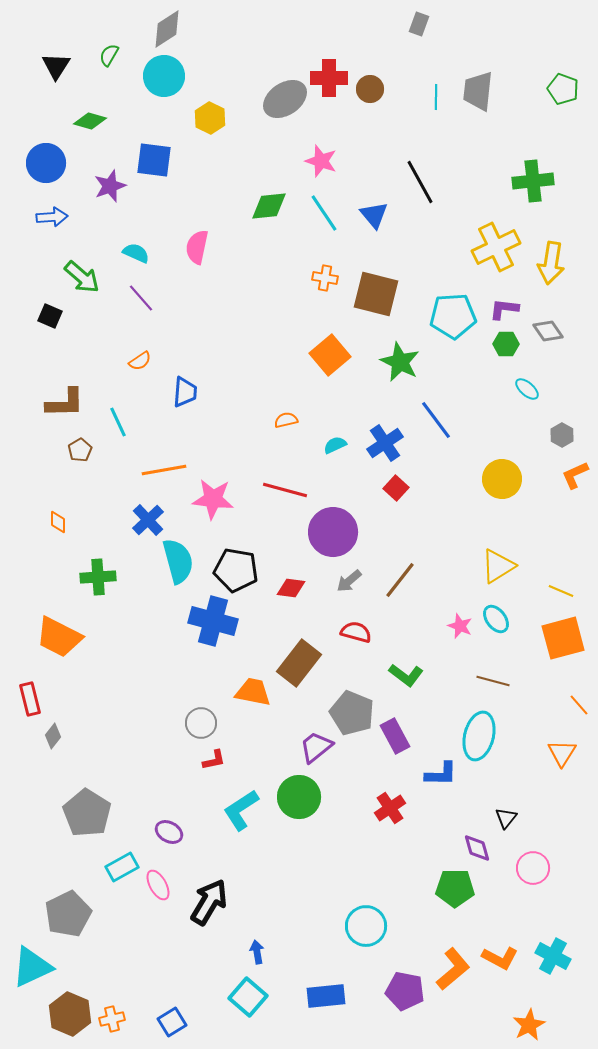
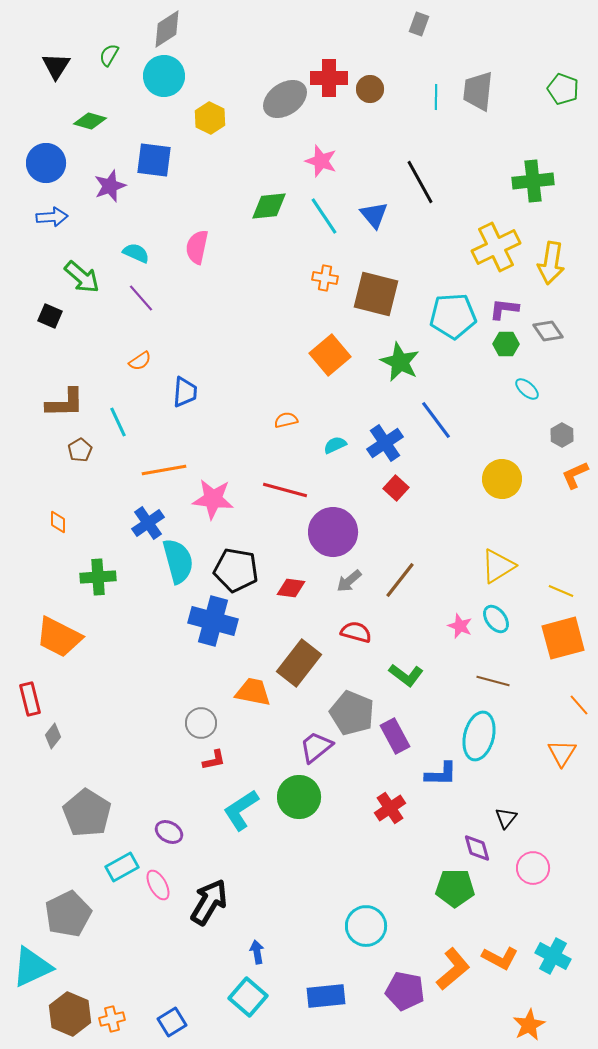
cyan line at (324, 213): moved 3 px down
blue cross at (148, 520): moved 3 px down; rotated 8 degrees clockwise
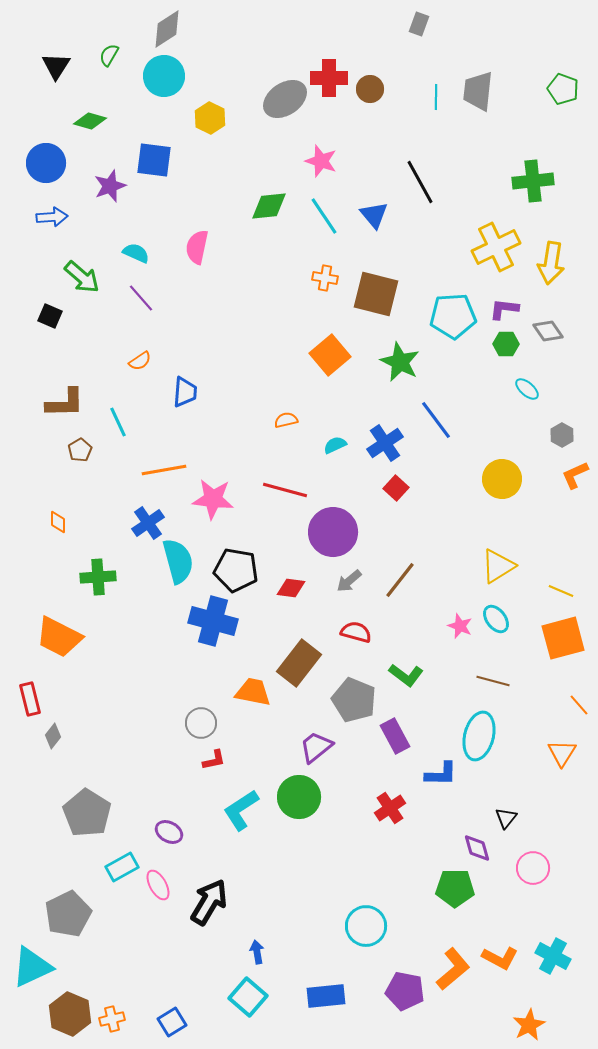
gray pentagon at (352, 713): moved 2 px right, 13 px up
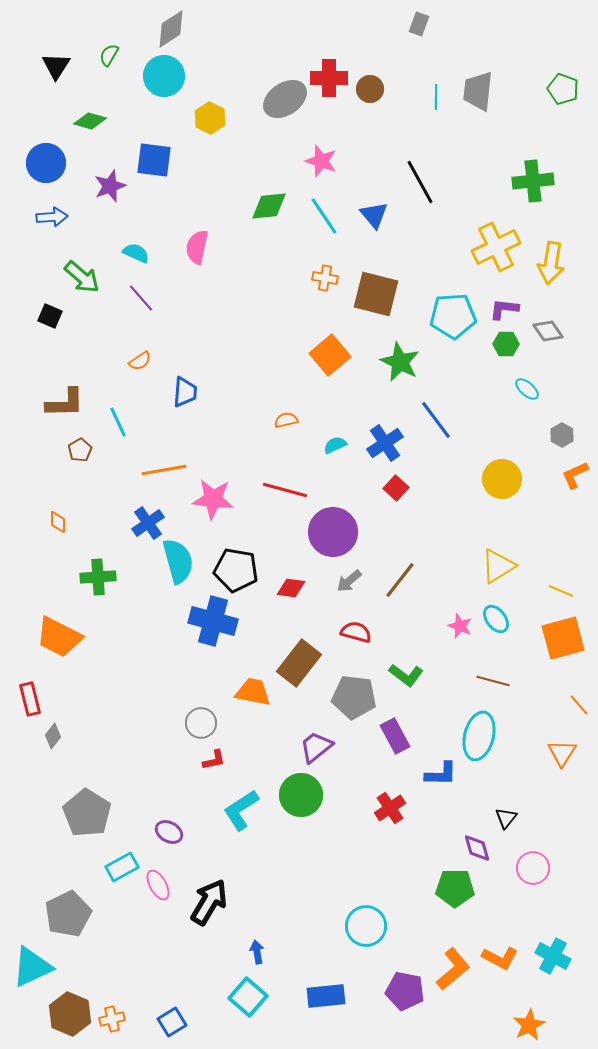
gray diamond at (167, 29): moved 4 px right
gray pentagon at (354, 700): moved 3 px up; rotated 15 degrees counterclockwise
green circle at (299, 797): moved 2 px right, 2 px up
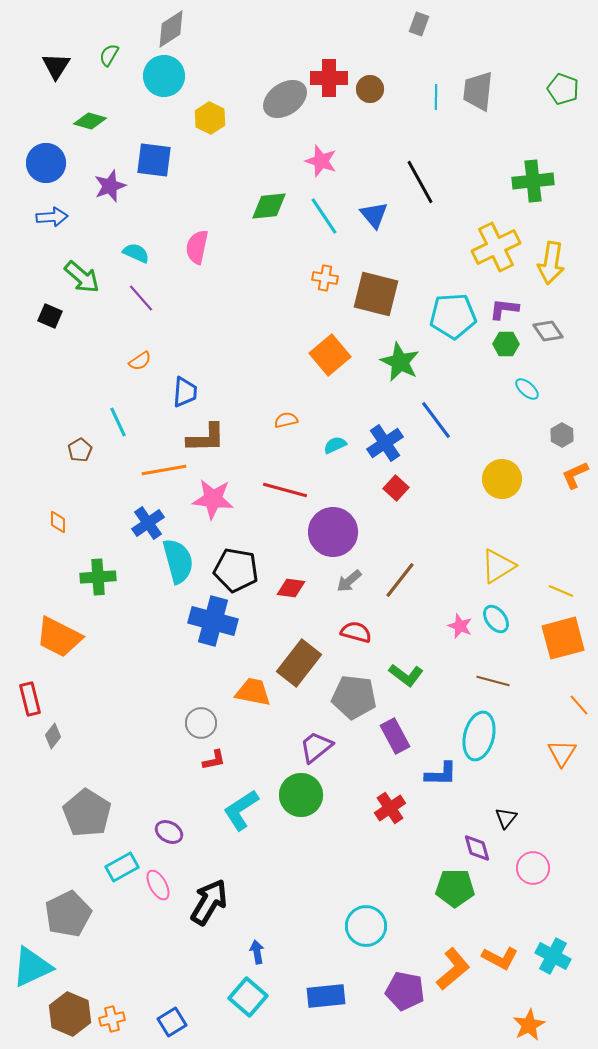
brown L-shape at (65, 403): moved 141 px right, 35 px down
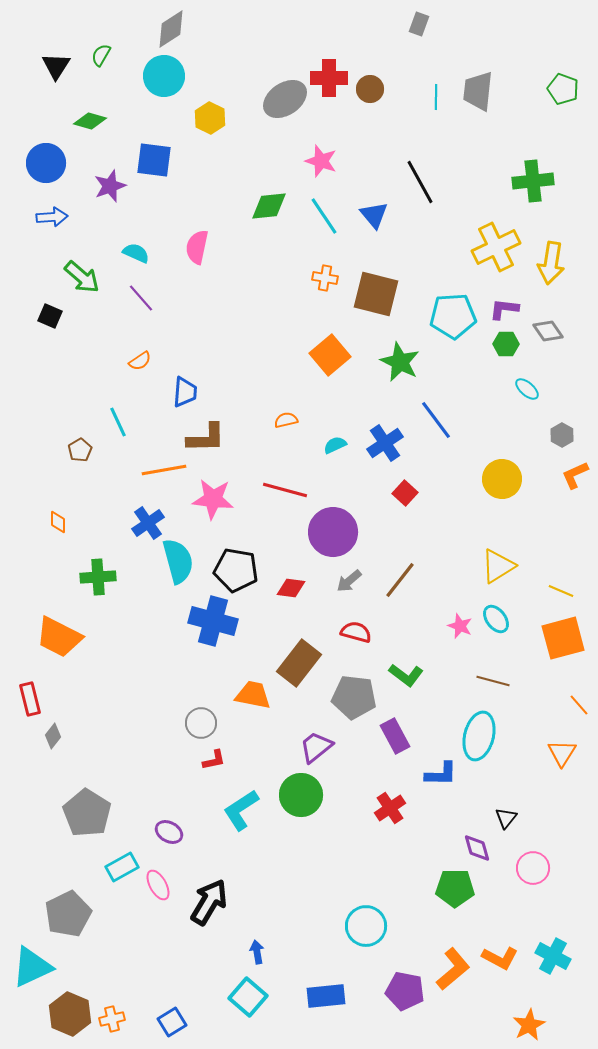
green semicircle at (109, 55): moved 8 px left
red square at (396, 488): moved 9 px right, 5 px down
orange trapezoid at (253, 692): moved 3 px down
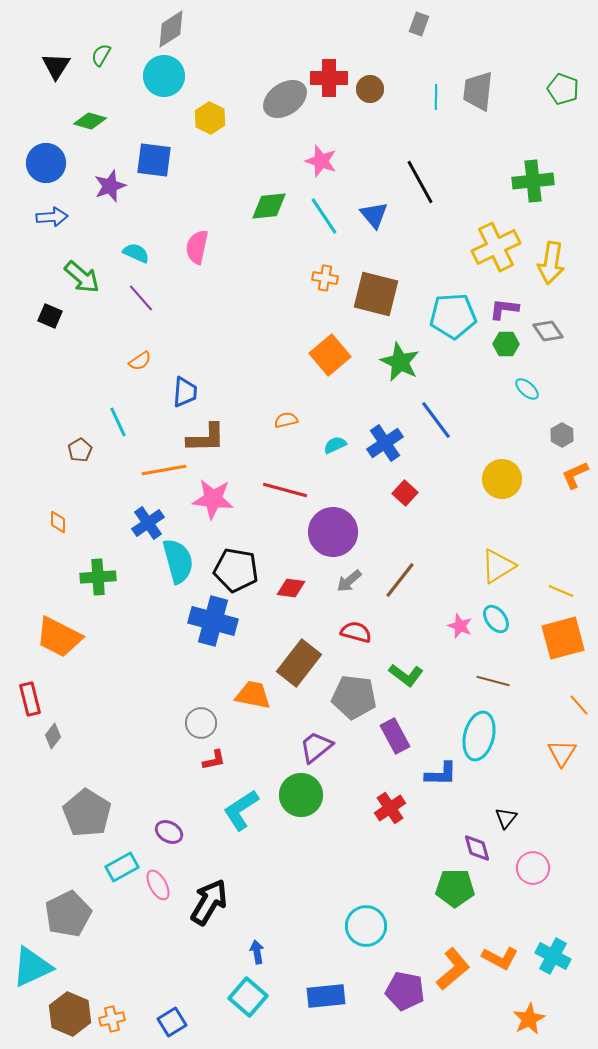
orange star at (529, 1025): moved 6 px up
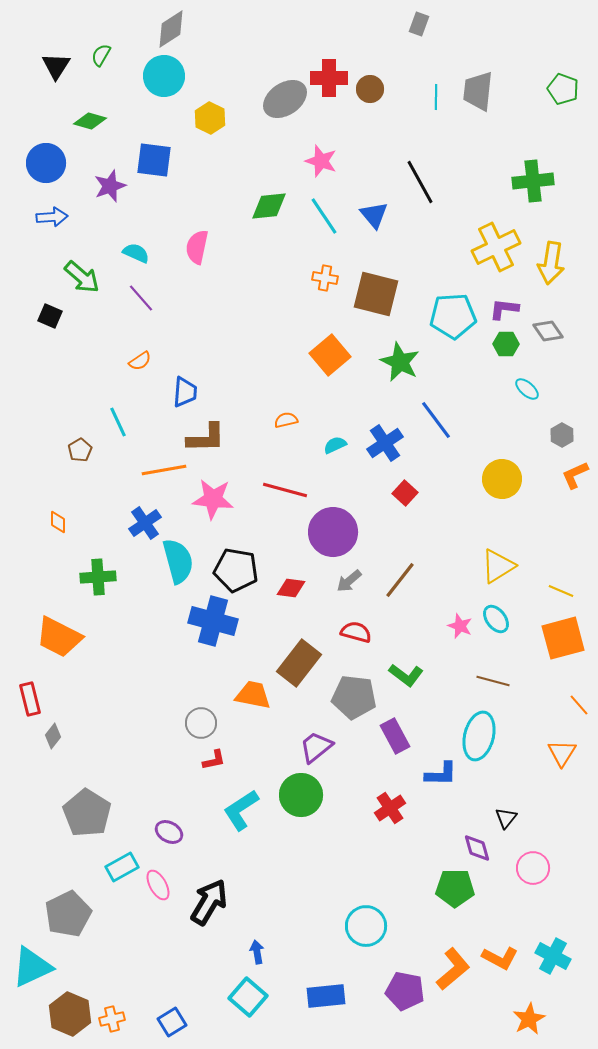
blue cross at (148, 523): moved 3 px left
